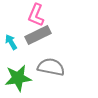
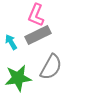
gray semicircle: rotated 108 degrees clockwise
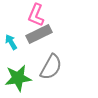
gray rectangle: moved 1 px right, 1 px up
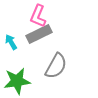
pink L-shape: moved 2 px right, 1 px down
gray semicircle: moved 5 px right, 1 px up
green star: moved 1 px left, 3 px down
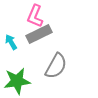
pink L-shape: moved 3 px left
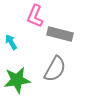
gray rectangle: moved 21 px right; rotated 40 degrees clockwise
gray semicircle: moved 1 px left, 3 px down
green star: moved 1 px up
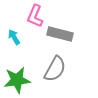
cyan arrow: moved 3 px right, 5 px up
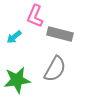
cyan arrow: rotated 98 degrees counterclockwise
